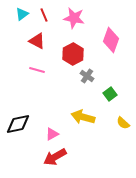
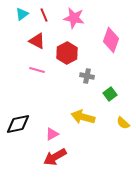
red hexagon: moved 6 px left, 1 px up
gray cross: rotated 24 degrees counterclockwise
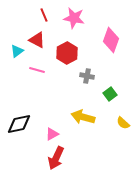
cyan triangle: moved 5 px left, 37 px down
red triangle: moved 1 px up
black diamond: moved 1 px right
red arrow: moved 1 px right, 1 px down; rotated 35 degrees counterclockwise
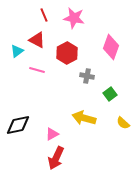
pink diamond: moved 7 px down
yellow arrow: moved 1 px right, 1 px down
black diamond: moved 1 px left, 1 px down
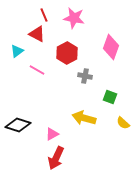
red triangle: moved 6 px up
pink line: rotated 14 degrees clockwise
gray cross: moved 2 px left
green square: moved 3 px down; rotated 32 degrees counterclockwise
black diamond: rotated 30 degrees clockwise
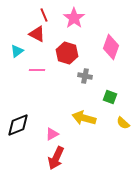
pink star: rotated 25 degrees clockwise
red hexagon: rotated 15 degrees counterclockwise
pink line: rotated 28 degrees counterclockwise
black diamond: rotated 40 degrees counterclockwise
